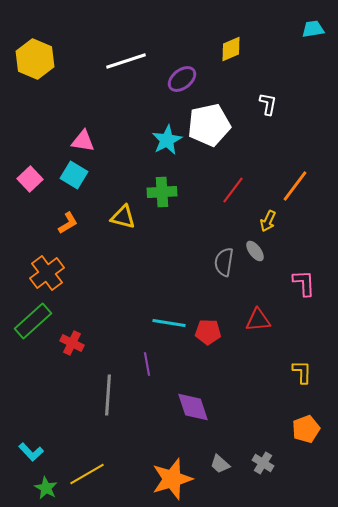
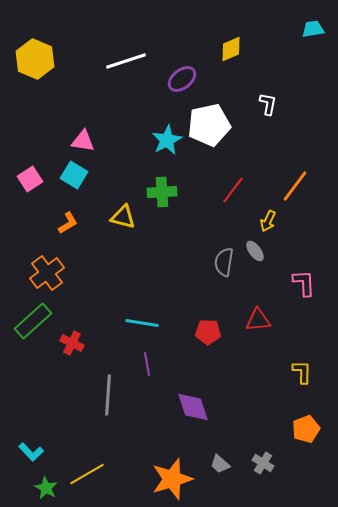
pink square: rotated 10 degrees clockwise
cyan line: moved 27 px left
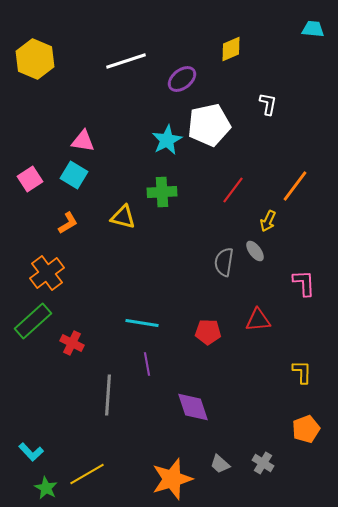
cyan trapezoid: rotated 15 degrees clockwise
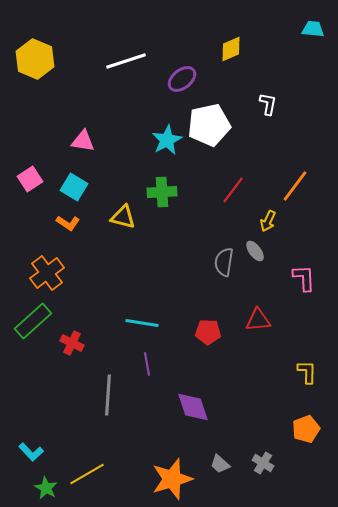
cyan square: moved 12 px down
orange L-shape: rotated 65 degrees clockwise
pink L-shape: moved 5 px up
yellow L-shape: moved 5 px right
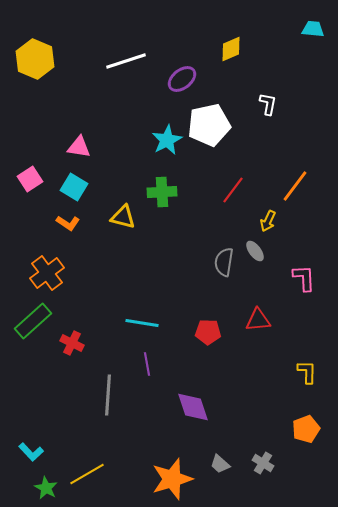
pink triangle: moved 4 px left, 6 px down
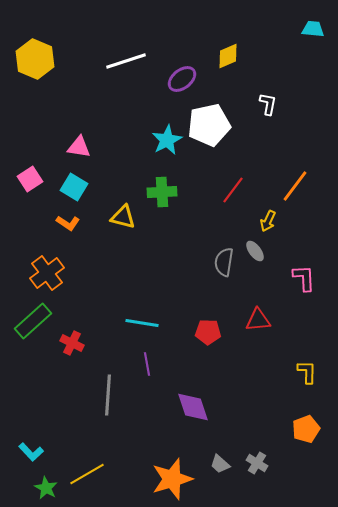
yellow diamond: moved 3 px left, 7 px down
gray cross: moved 6 px left
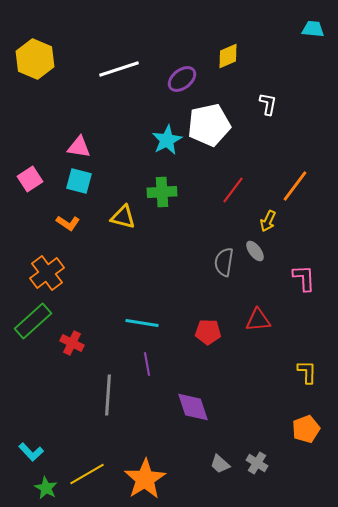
white line: moved 7 px left, 8 px down
cyan square: moved 5 px right, 6 px up; rotated 16 degrees counterclockwise
orange star: moved 27 px left; rotated 15 degrees counterclockwise
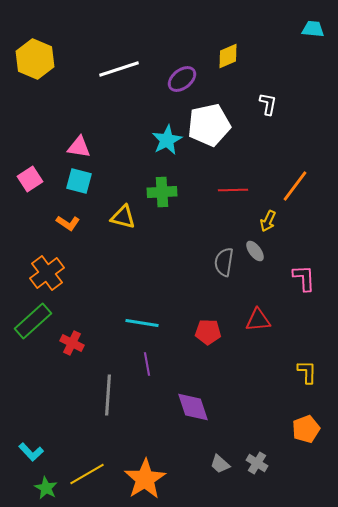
red line: rotated 52 degrees clockwise
